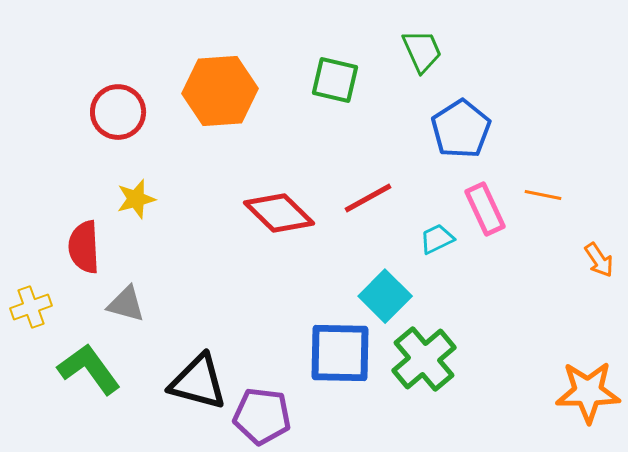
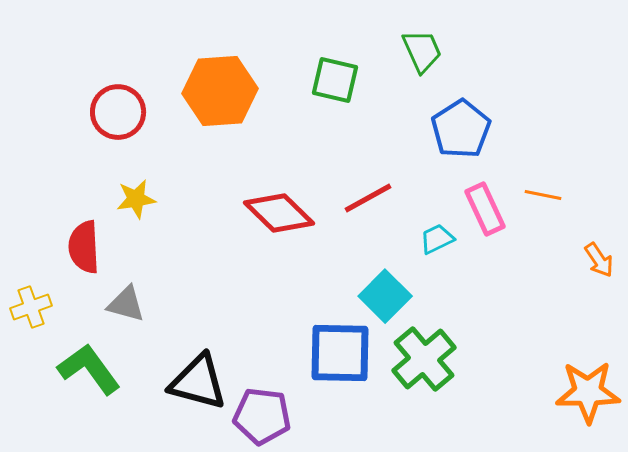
yellow star: rotated 6 degrees clockwise
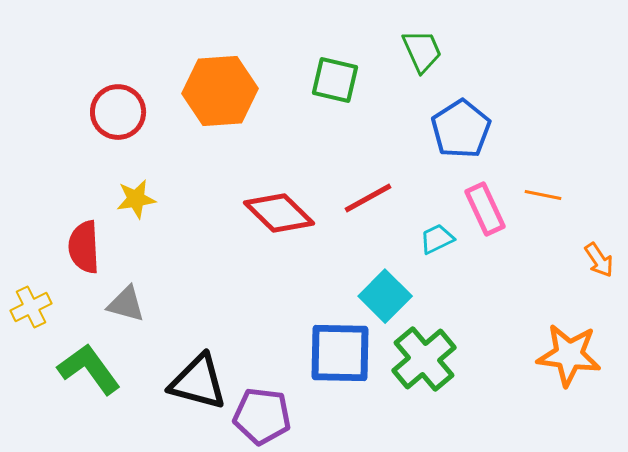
yellow cross: rotated 6 degrees counterclockwise
orange star: moved 19 px left, 37 px up; rotated 8 degrees clockwise
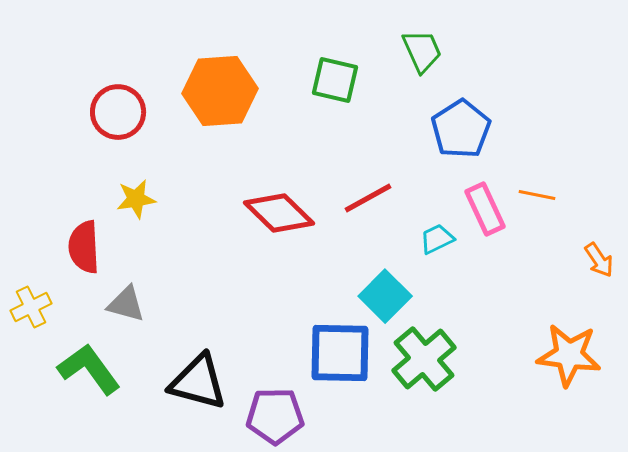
orange line: moved 6 px left
purple pentagon: moved 13 px right; rotated 8 degrees counterclockwise
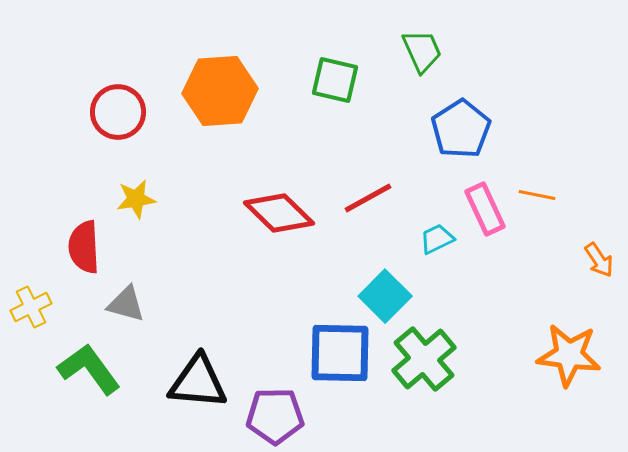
black triangle: rotated 10 degrees counterclockwise
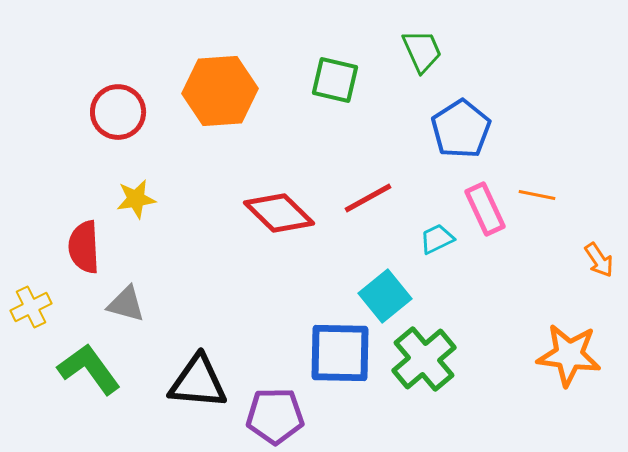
cyan square: rotated 6 degrees clockwise
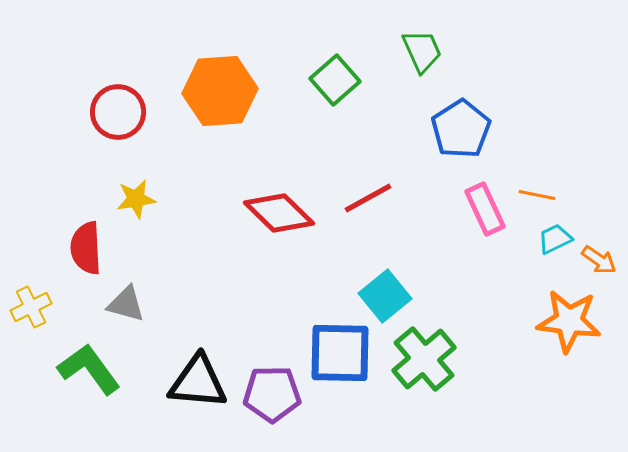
green square: rotated 36 degrees clockwise
cyan trapezoid: moved 118 px right
red semicircle: moved 2 px right, 1 px down
orange arrow: rotated 21 degrees counterclockwise
orange star: moved 34 px up
purple pentagon: moved 3 px left, 22 px up
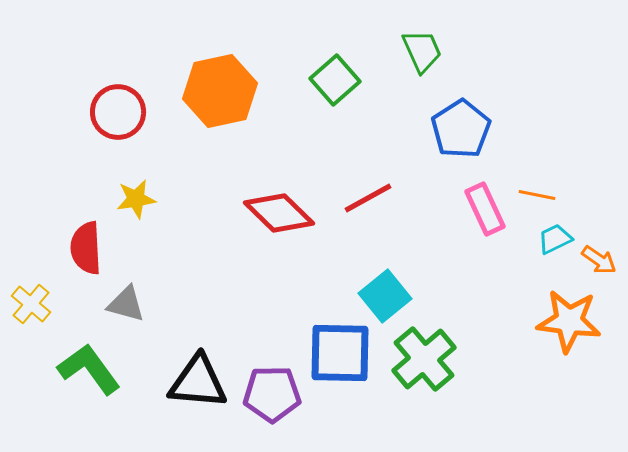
orange hexagon: rotated 8 degrees counterclockwise
yellow cross: moved 3 px up; rotated 24 degrees counterclockwise
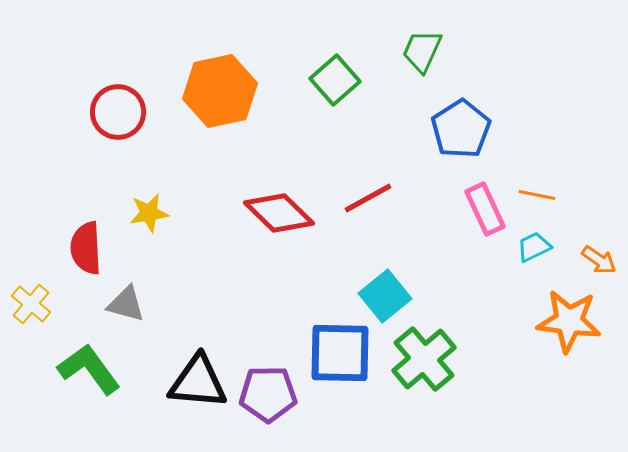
green trapezoid: rotated 132 degrees counterclockwise
yellow star: moved 13 px right, 14 px down
cyan trapezoid: moved 21 px left, 8 px down
purple pentagon: moved 4 px left
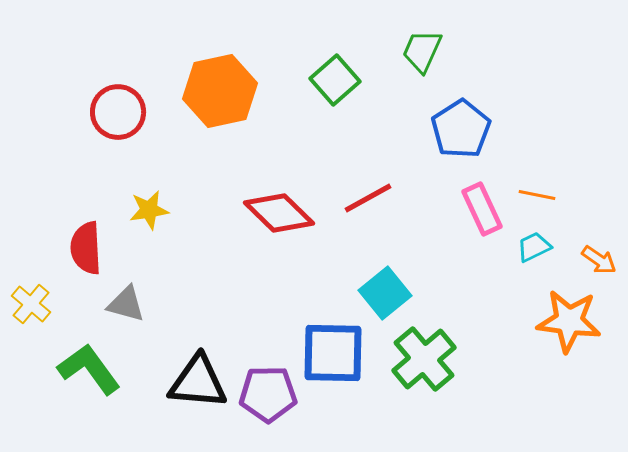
pink rectangle: moved 3 px left
yellow star: moved 3 px up
cyan square: moved 3 px up
blue square: moved 7 px left
